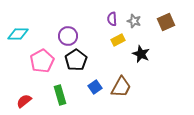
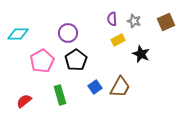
purple circle: moved 3 px up
brown trapezoid: moved 1 px left
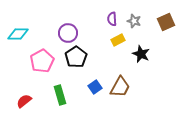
black pentagon: moved 3 px up
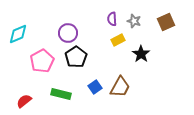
cyan diamond: rotated 25 degrees counterclockwise
black star: rotated 12 degrees clockwise
green rectangle: moved 1 px right, 1 px up; rotated 60 degrees counterclockwise
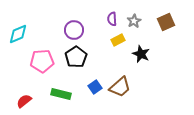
gray star: rotated 24 degrees clockwise
purple circle: moved 6 px right, 3 px up
black star: rotated 12 degrees counterclockwise
pink pentagon: rotated 25 degrees clockwise
brown trapezoid: rotated 20 degrees clockwise
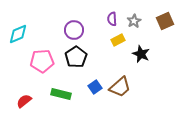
brown square: moved 1 px left, 1 px up
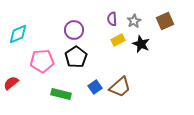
black star: moved 10 px up
red semicircle: moved 13 px left, 18 px up
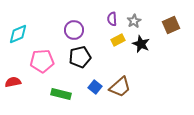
brown square: moved 6 px right, 4 px down
black pentagon: moved 4 px right; rotated 20 degrees clockwise
red semicircle: moved 2 px right, 1 px up; rotated 28 degrees clockwise
blue square: rotated 16 degrees counterclockwise
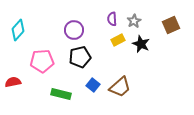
cyan diamond: moved 4 px up; rotated 25 degrees counterclockwise
blue square: moved 2 px left, 2 px up
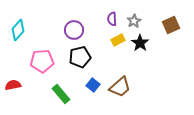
black star: moved 1 px left, 1 px up; rotated 12 degrees clockwise
red semicircle: moved 3 px down
green rectangle: rotated 36 degrees clockwise
